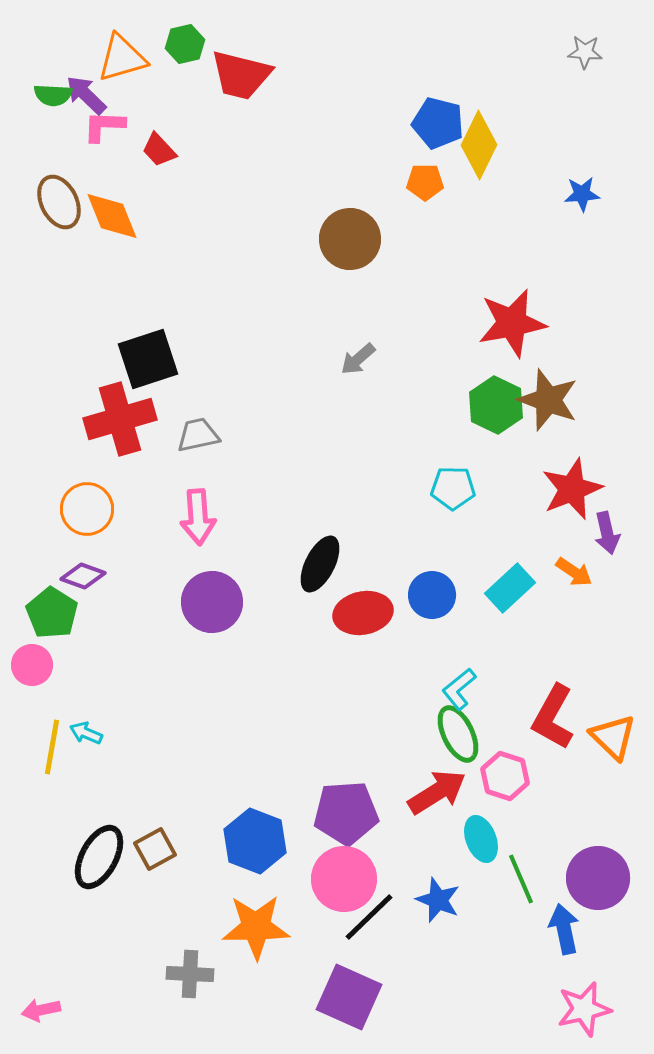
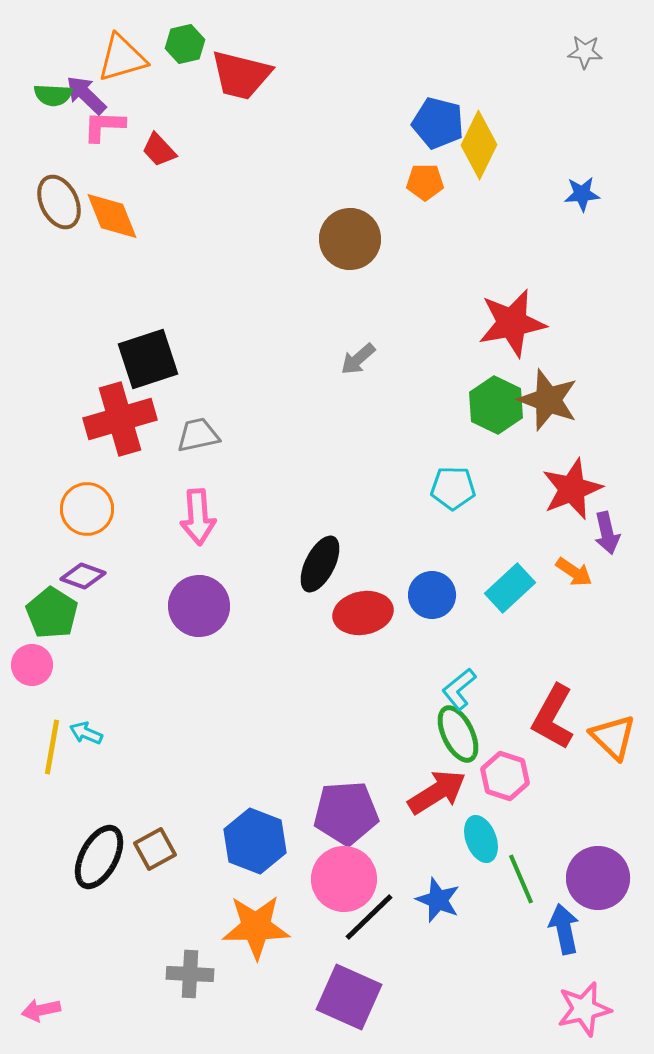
purple circle at (212, 602): moved 13 px left, 4 px down
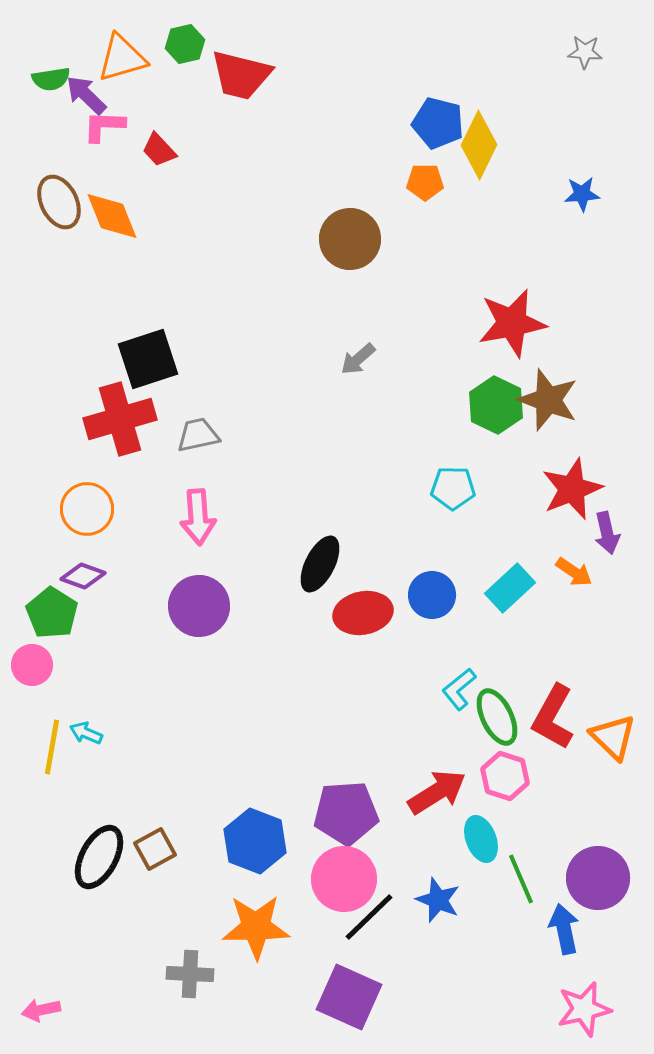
green semicircle at (53, 95): moved 2 px left, 16 px up; rotated 12 degrees counterclockwise
green ellipse at (458, 734): moved 39 px right, 17 px up
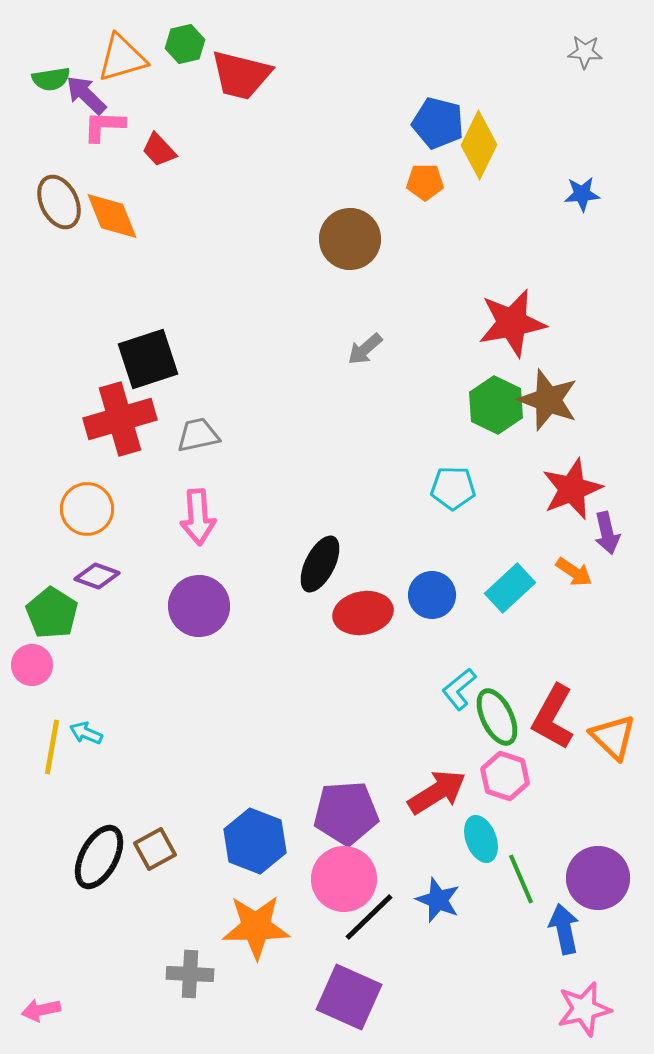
gray arrow at (358, 359): moved 7 px right, 10 px up
purple diamond at (83, 576): moved 14 px right
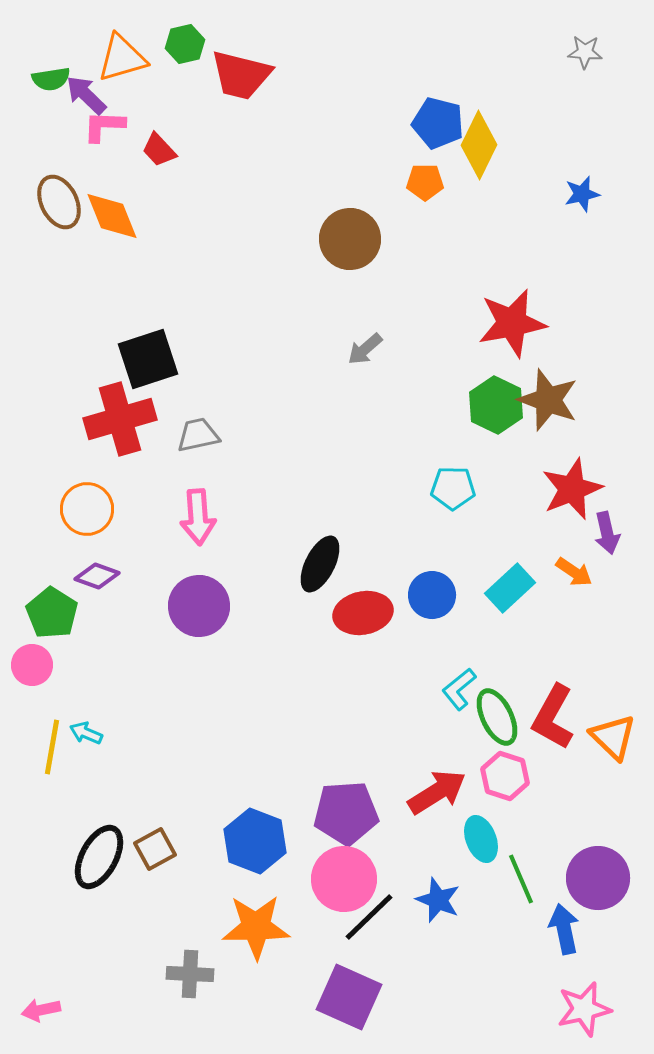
blue star at (582, 194): rotated 9 degrees counterclockwise
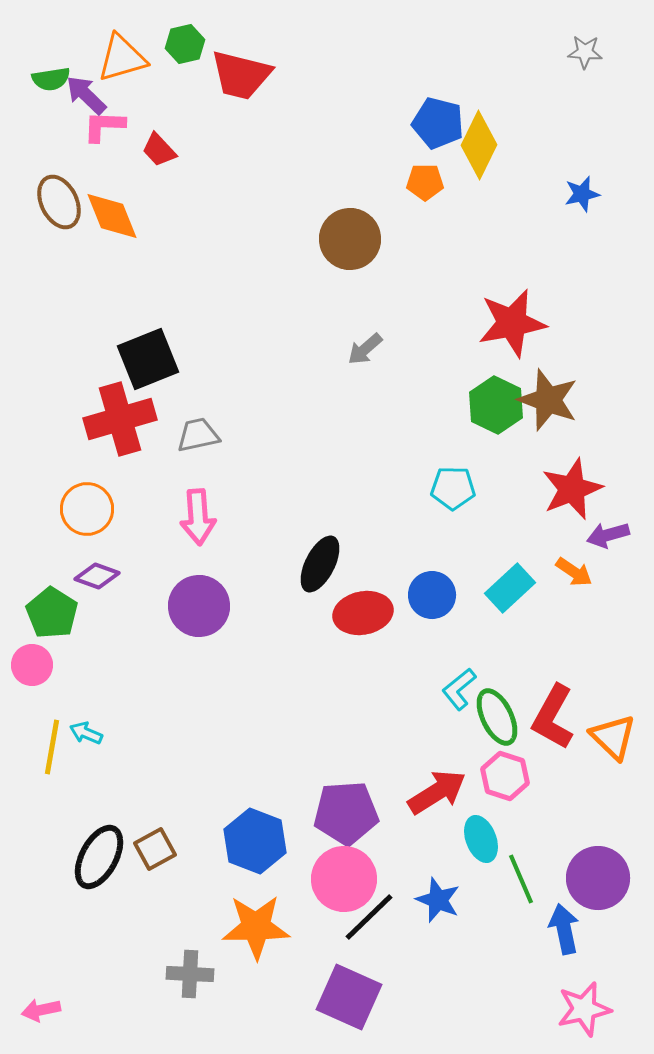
black square at (148, 359): rotated 4 degrees counterclockwise
purple arrow at (607, 533): moved 1 px right, 2 px down; rotated 87 degrees clockwise
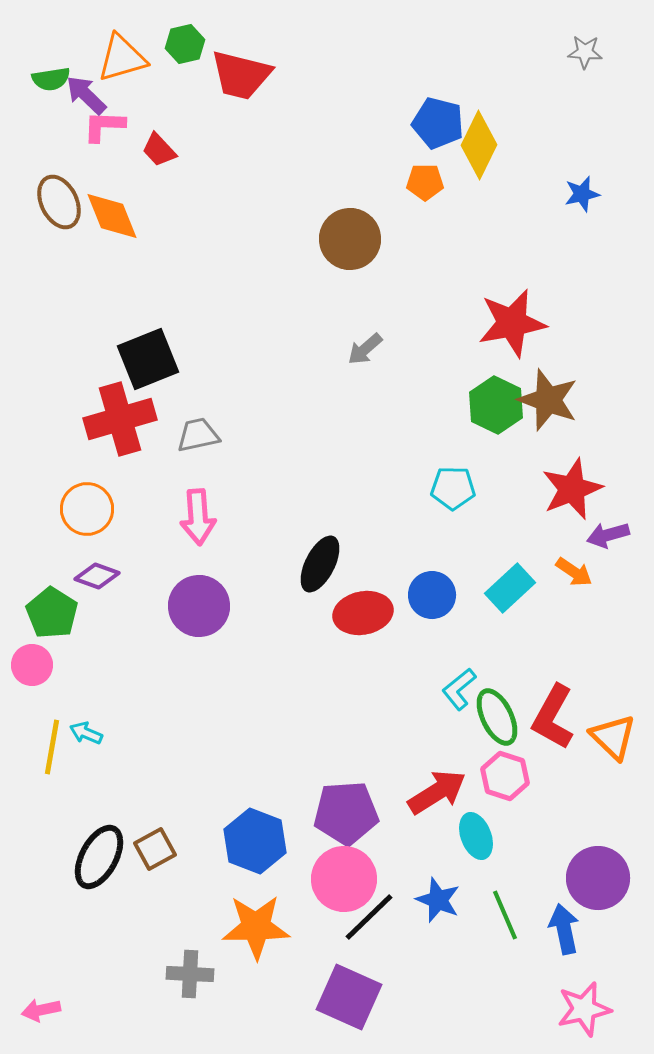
cyan ellipse at (481, 839): moved 5 px left, 3 px up
green line at (521, 879): moved 16 px left, 36 px down
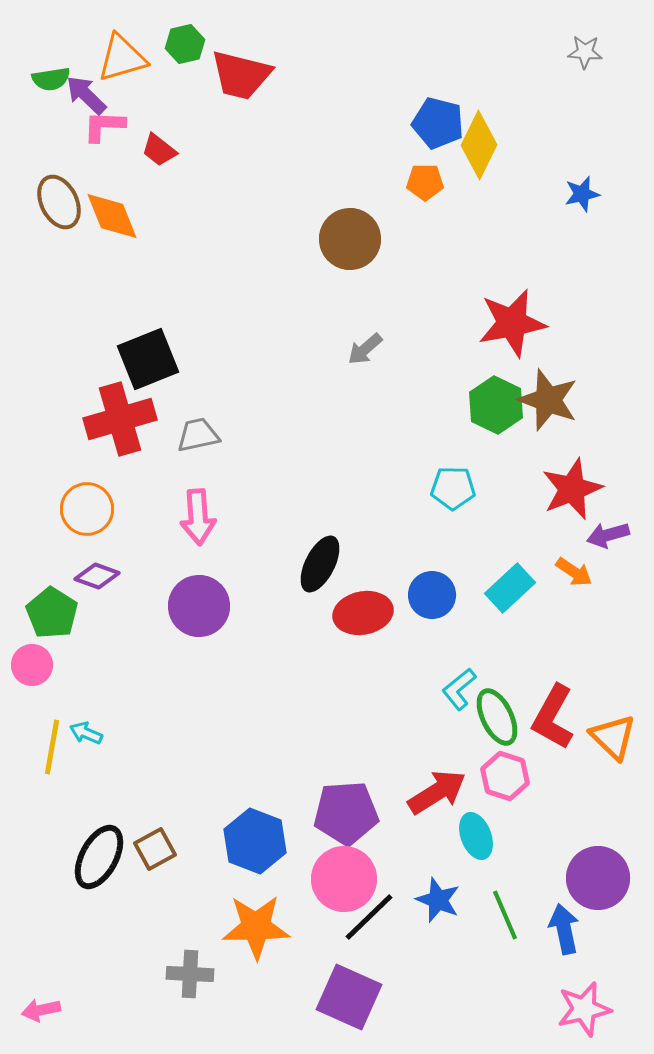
red trapezoid at (159, 150): rotated 9 degrees counterclockwise
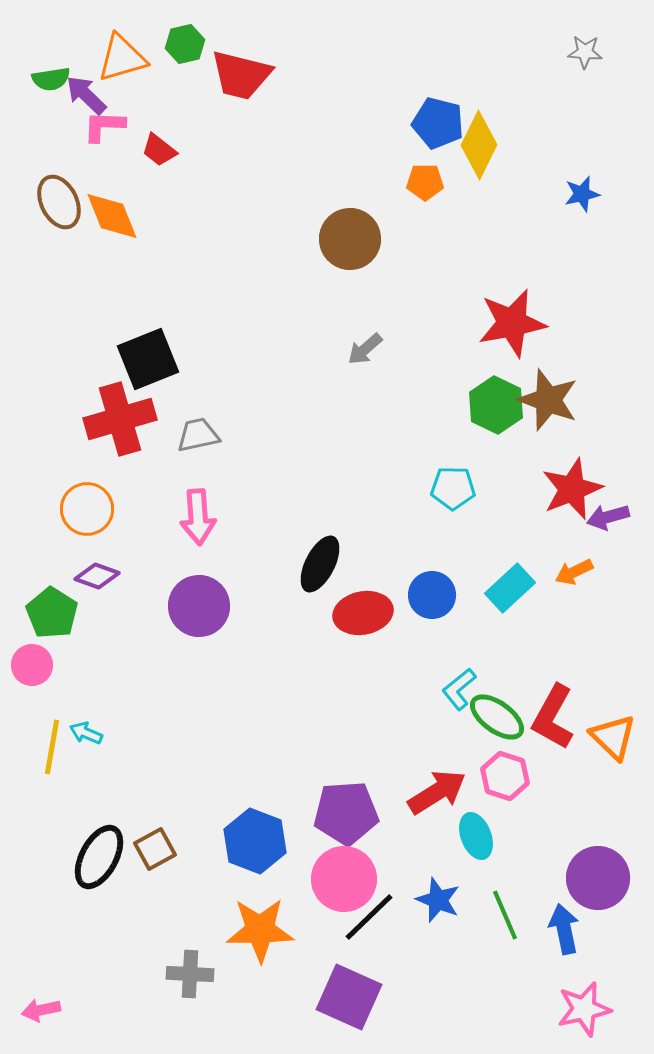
purple arrow at (608, 535): moved 18 px up
orange arrow at (574, 572): rotated 120 degrees clockwise
green ellipse at (497, 717): rotated 28 degrees counterclockwise
orange star at (256, 927): moved 4 px right, 3 px down
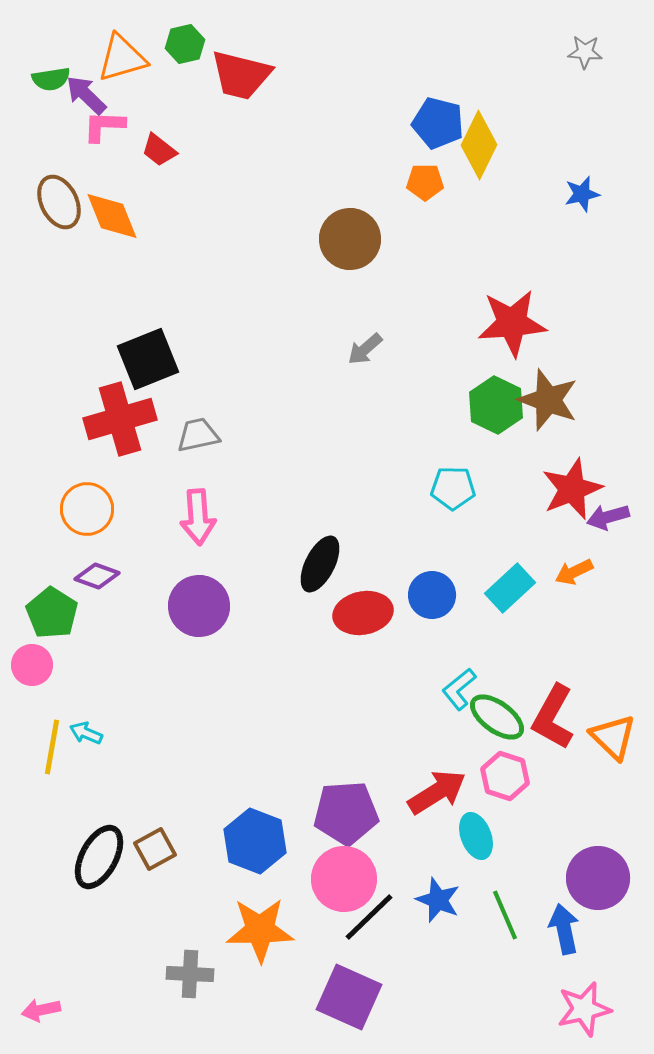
red star at (512, 323): rotated 6 degrees clockwise
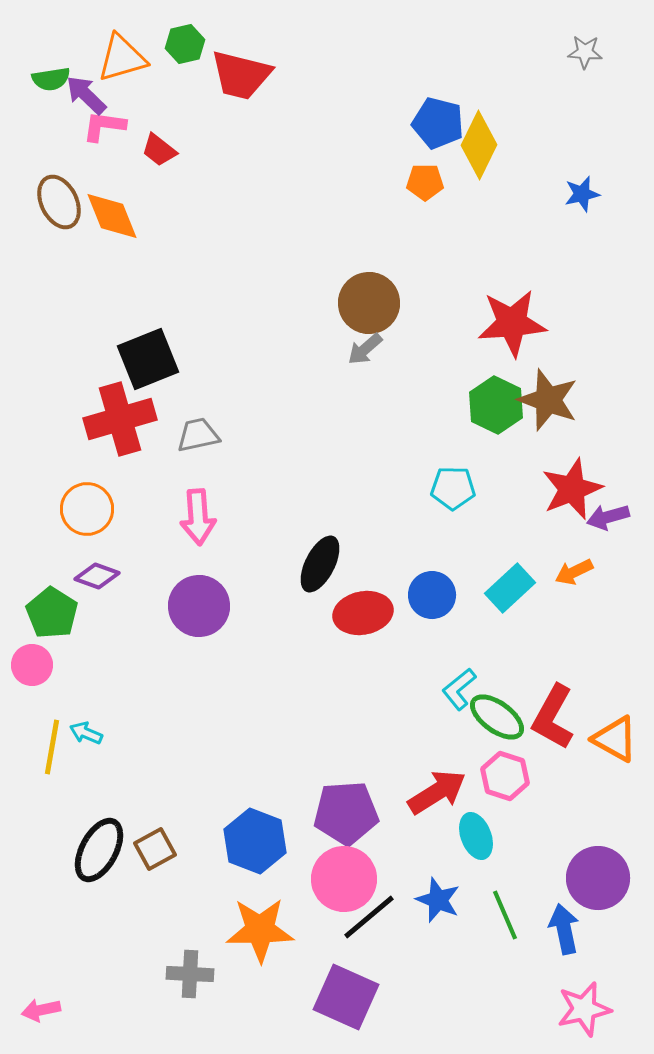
pink L-shape at (104, 126): rotated 6 degrees clockwise
brown circle at (350, 239): moved 19 px right, 64 px down
orange triangle at (613, 737): moved 2 px right, 2 px down; rotated 15 degrees counterclockwise
black ellipse at (99, 857): moved 7 px up
black line at (369, 917): rotated 4 degrees clockwise
purple square at (349, 997): moved 3 px left
